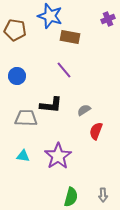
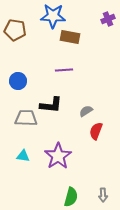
blue star: moved 3 px right; rotated 15 degrees counterclockwise
purple line: rotated 54 degrees counterclockwise
blue circle: moved 1 px right, 5 px down
gray semicircle: moved 2 px right, 1 px down
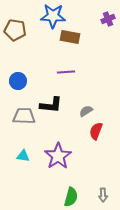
purple line: moved 2 px right, 2 px down
gray trapezoid: moved 2 px left, 2 px up
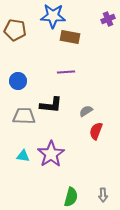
purple star: moved 7 px left, 2 px up
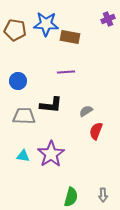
blue star: moved 7 px left, 8 px down
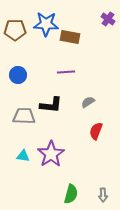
purple cross: rotated 32 degrees counterclockwise
brown pentagon: rotated 10 degrees counterclockwise
blue circle: moved 6 px up
gray semicircle: moved 2 px right, 9 px up
green semicircle: moved 3 px up
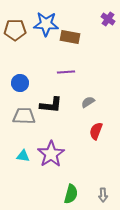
blue circle: moved 2 px right, 8 px down
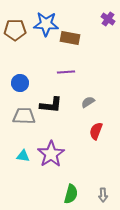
brown rectangle: moved 1 px down
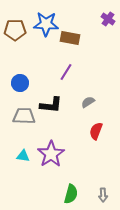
purple line: rotated 54 degrees counterclockwise
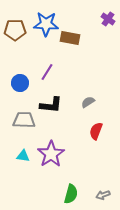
purple line: moved 19 px left
gray trapezoid: moved 4 px down
gray arrow: rotated 72 degrees clockwise
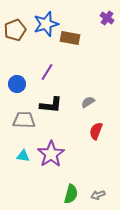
purple cross: moved 1 px left, 1 px up
blue star: rotated 20 degrees counterclockwise
brown pentagon: rotated 20 degrees counterclockwise
blue circle: moved 3 px left, 1 px down
gray arrow: moved 5 px left
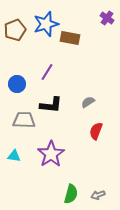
cyan triangle: moved 9 px left
